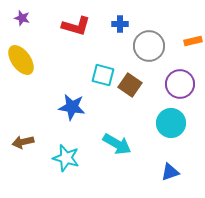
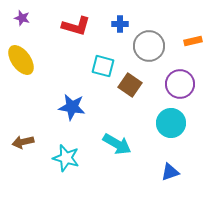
cyan square: moved 9 px up
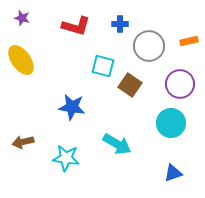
orange rectangle: moved 4 px left
cyan star: rotated 8 degrees counterclockwise
blue triangle: moved 3 px right, 1 px down
